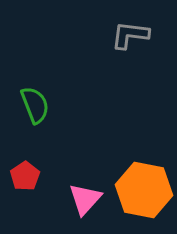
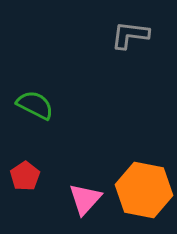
green semicircle: rotated 42 degrees counterclockwise
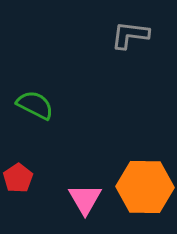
red pentagon: moved 7 px left, 2 px down
orange hexagon: moved 1 px right, 3 px up; rotated 10 degrees counterclockwise
pink triangle: rotated 12 degrees counterclockwise
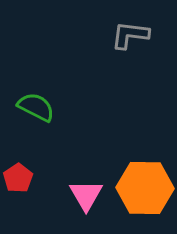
green semicircle: moved 1 px right, 2 px down
orange hexagon: moved 1 px down
pink triangle: moved 1 px right, 4 px up
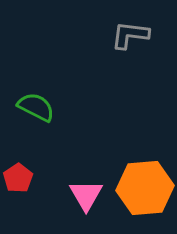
orange hexagon: rotated 6 degrees counterclockwise
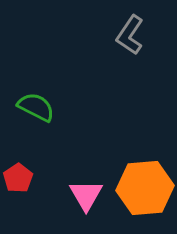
gray L-shape: rotated 63 degrees counterclockwise
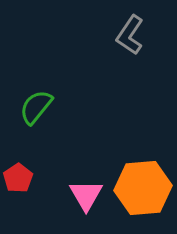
green semicircle: rotated 78 degrees counterclockwise
orange hexagon: moved 2 px left
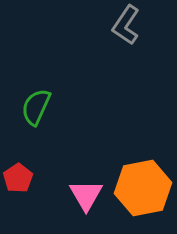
gray L-shape: moved 4 px left, 10 px up
green semicircle: rotated 15 degrees counterclockwise
orange hexagon: rotated 6 degrees counterclockwise
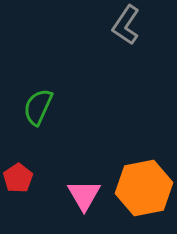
green semicircle: moved 2 px right
orange hexagon: moved 1 px right
pink triangle: moved 2 px left
